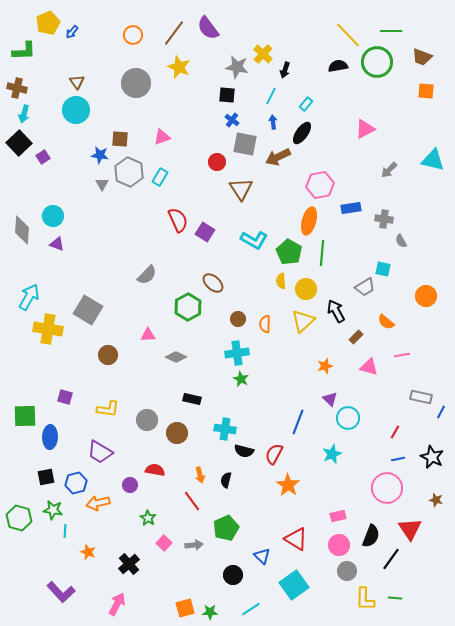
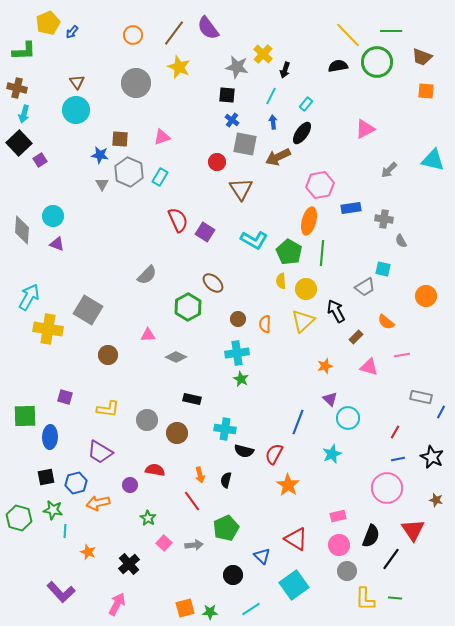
purple square at (43, 157): moved 3 px left, 3 px down
red triangle at (410, 529): moved 3 px right, 1 px down
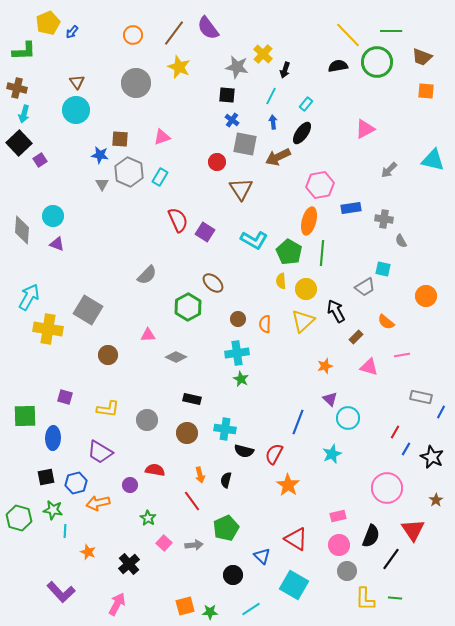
brown circle at (177, 433): moved 10 px right
blue ellipse at (50, 437): moved 3 px right, 1 px down
blue line at (398, 459): moved 8 px right, 10 px up; rotated 48 degrees counterclockwise
brown star at (436, 500): rotated 24 degrees clockwise
cyan square at (294, 585): rotated 24 degrees counterclockwise
orange square at (185, 608): moved 2 px up
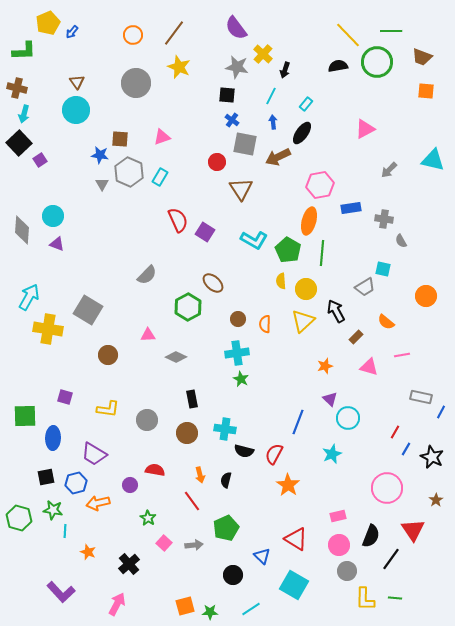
purple semicircle at (208, 28): moved 28 px right
green pentagon at (289, 252): moved 1 px left, 2 px up
black rectangle at (192, 399): rotated 66 degrees clockwise
purple trapezoid at (100, 452): moved 6 px left, 2 px down
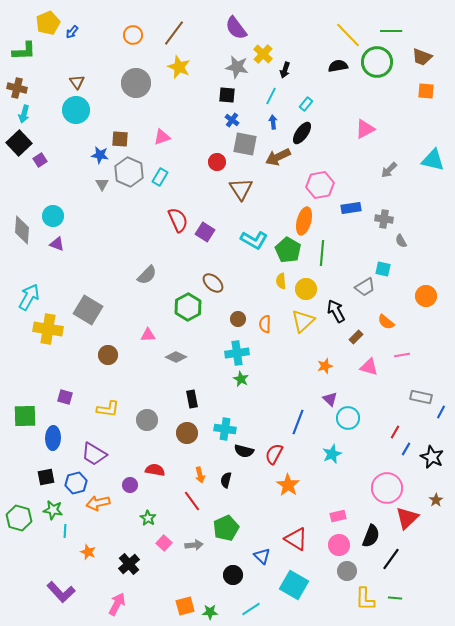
orange ellipse at (309, 221): moved 5 px left
red triangle at (413, 530): moved 6 px left, 12 px up; rotated 20 degrees clockwise
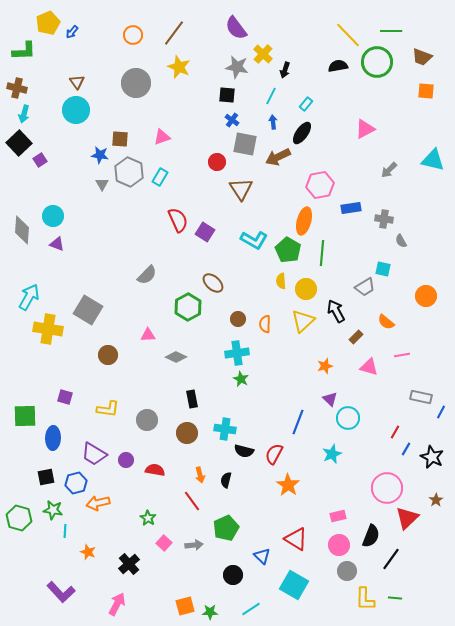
purple circle at (130, 485): moved 4 px left, 25 px up
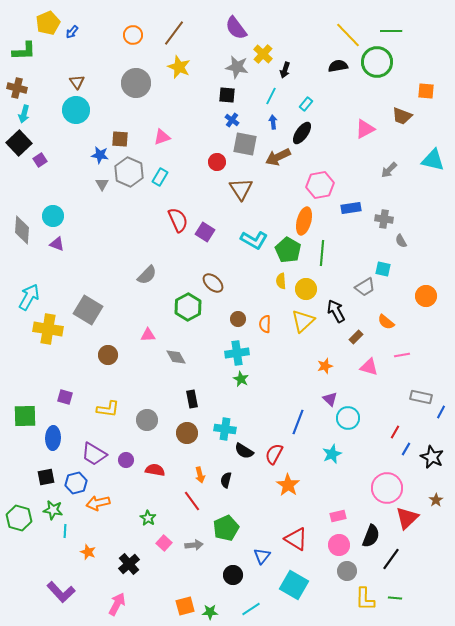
brown trapezoid at (422, 57): moved 20 px left, 59 px down
gray diamond at (176, 357): rotated 35 degrees clockwise
black semicircle at (244, 451): rotated 18 degrees clockwise
blue triangle at (262, 556): rotated 24 degrees clockwise
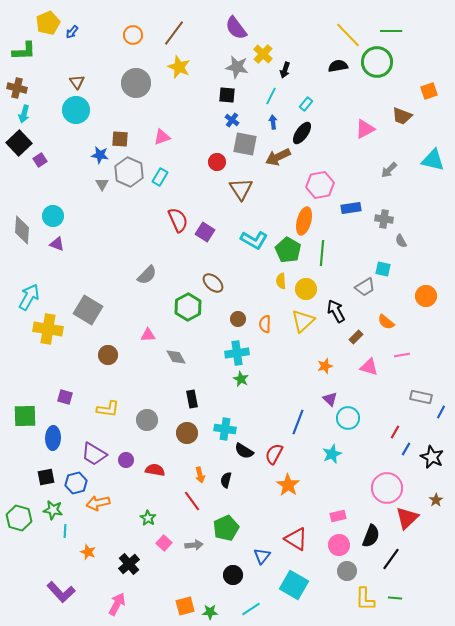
orange square at (426, 91): moved 3 px right; rotated 24 degrees counterclockwise
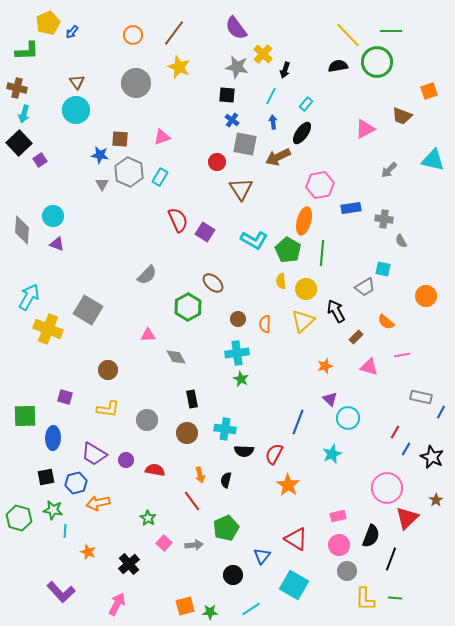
green L-shape at (24, 51): moved 3 px right
yellow cross at (48, 329): rotated 12 degrees clockwise
brown circle at (108, 355): moved 15 px down
black semicircle at (244, 451): rotated 30 degrees counterclockwise
black line at (391, 559): rotated 15 degrees counterclockwise
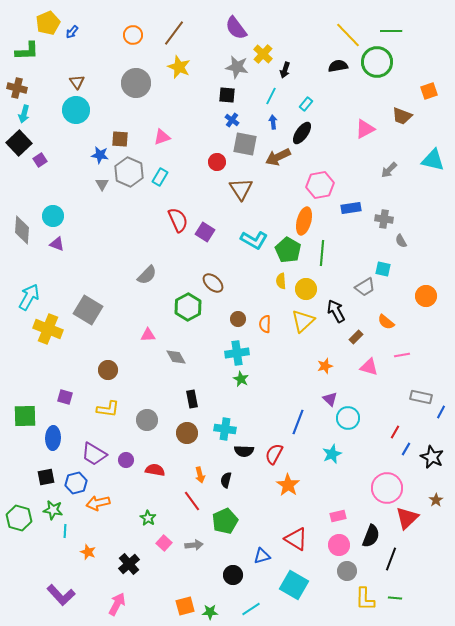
green pentagon at (226, 528): moved 1 px left, 7 px up
blue triangle at (262, 556): rotated 36 degrees clockwise
purple L-shape at (61, 592): moved 3 px down
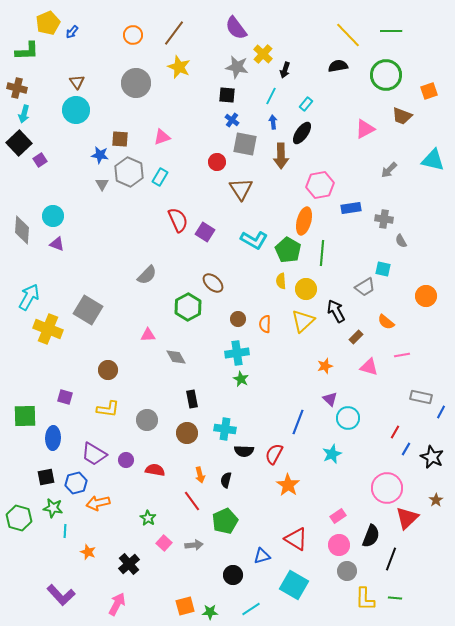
green circle at (377, 62): moved 9 px right, 13 px down
brown arrow at (278, 157): moved 3 px right, 1 px up; rotated 65 degrees counterclockwise
green star at (53, 510): moved 2 px up
pink rectangle at (338, 516): rotated 21 degrees counterclockwise
